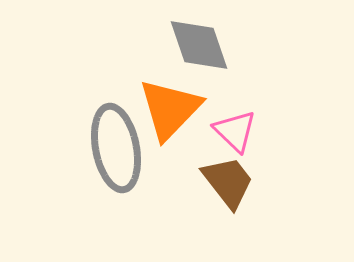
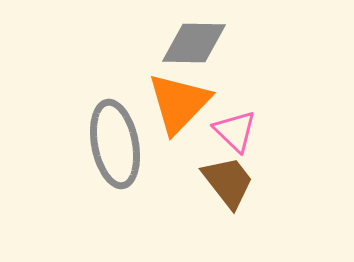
gray diamond: moved 5 px left, 2 px up; rotated 70 degrees counterclockwise
orange triangle: moved 9 px right, 6 px up
gray ellipse: moved 1 px left, 4 px up
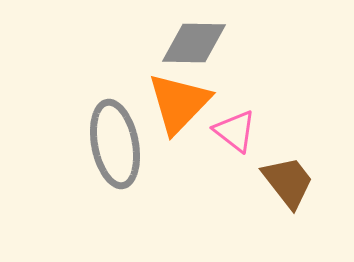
pink triangle: rotated 6 degrees counterclockwise
brown trapezoid: moved 60 px right
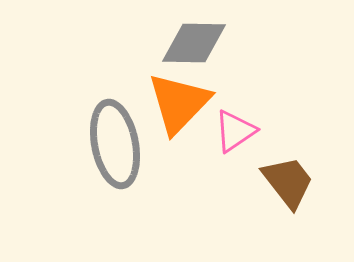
pink triangle: rotated 48 degrees clockwise
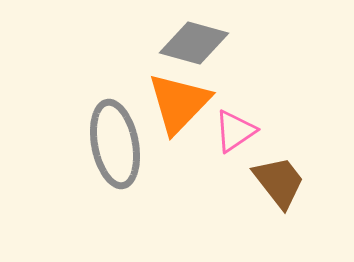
gray diamond: rotated 14 degrees clockwise
brown trapezoid: moved 9 px left
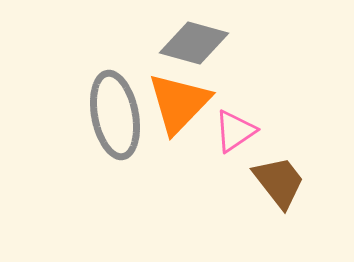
gray ellipse: moved 29 px up
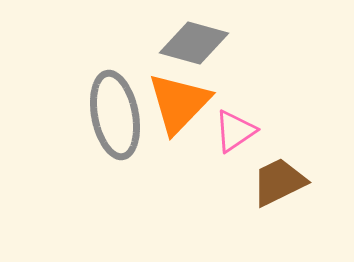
brown trapezoid: rotated 78 degrees counterclockwise
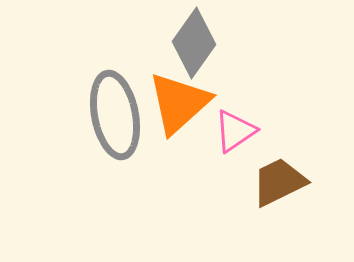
gray diamond: rotated 70 degrees counterclockwise
orange triangle: rotated 4 degrees clockwise
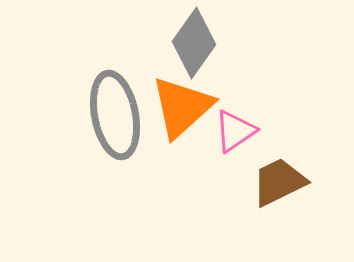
orange triangle: moved 3 px right, 4 px down
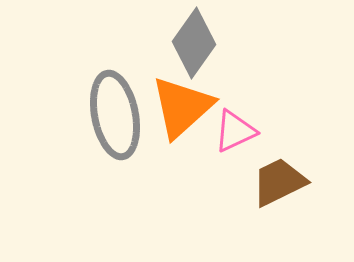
pink triangle: rotated 9 degrees clockwise
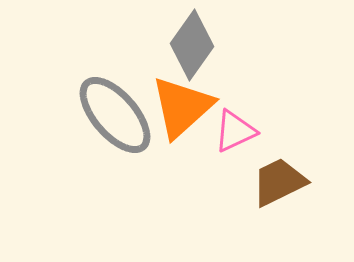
gray diamond: moved 2 px left, 2 px down
gray ellipse: rotated 30 degrees counterclockwise
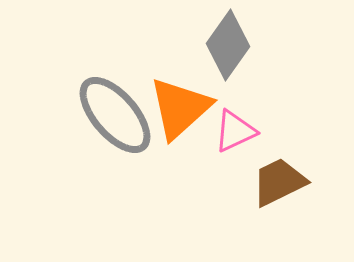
gray diamond: moved 36 px right
orange triangle: moved 2 px left, 1 px down
